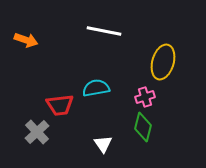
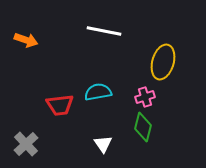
cyan semicircle: moved 2 px right, 4 px down
gray cross: moved 11 px left, 12 px down
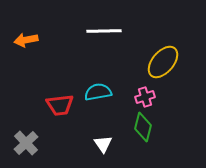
white line: rotated 12 degrees counterclockwise
orange arrow: rotated 150 degrees clockwise
yellow ellipse: rotated 24 degrees clockwise
gray cross: moved 1 px up
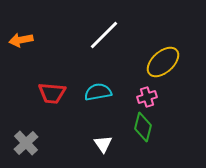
white line: moved 4 px down; rotated 44 degrees counterclockwise
orange arrow: moved 5 px left
yellow ellipse: rotated 8 degrees clockwise
pink cross: moved 2 px right
red trapezoid: moved 8 px left, 12 px up; rotated 12 degrees clockwise
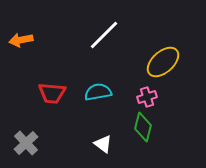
white triangle: rotated 18 degrees counterclockwise
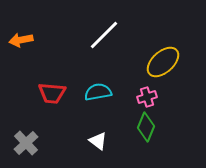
green diamond: moved 3 px right; rotated 8 degrees clockwise
white triangle: moved 5 px left, 3 px up
